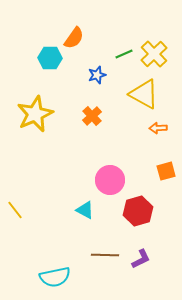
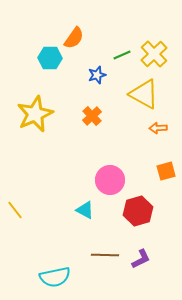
green line: moved 2 px left, 1 px down
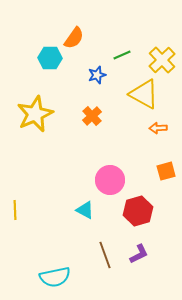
yellow cross: moved 8 px right, 6 px down
yellow line: rotated 36 degrees clockwise
brown line: rotated 68 degrees clockwise
purple L-shape: moved 2 px left, 5 px up
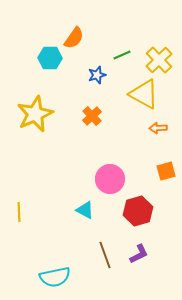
yellow cross: moved 3 px left
pink circle: moved 1 px up
yellow line: moved 4 px right, 2 px down
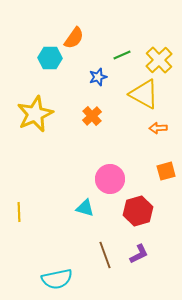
blue star: moved 1 px right, 2 px down
cyan triangle: moved 2 px up; rotated 12 degrees counterclockwise
cyan semicircle: moved 2 px right, 2 px down
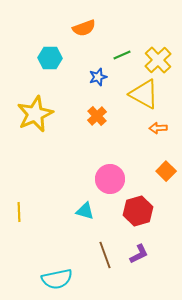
orange semicircle: moved 10 px right, 10 px up; rotated 35 degrees clockwise
yellow cross: moved 1 px left
orange cross: moved 5 px right
orange square: rotated 30 degrees counterclockwise
cyan triangle: moved 3 px down
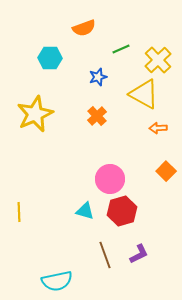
green line: moved 1 px left, 6 px up
red hexagon: moved 16 px left
cyan semicircle: moved 2 px down
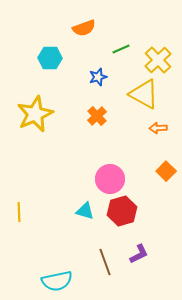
brown line: moved 7 px down
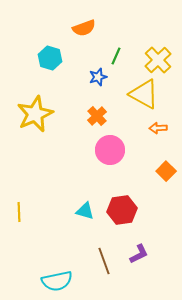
green line: moved 5 px left, 7 px down; rotated 42 degrees counterclockwise
cyan hexagon: rotated 15 degrees clockwise
pink circle: moved 29 px up
red hexagon: moved 1 px up; rotated 8 degrees clockwise
brown line: moved 1 px left, 1 px up
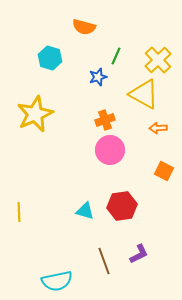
orange semicircle: moved 1 px up; rotated 35 degrees clockwise
orange cross: moved 8 px right, 4 px down; rotated 24 degrees clockwise
orange square: moved 2 px left; rotated 18 degrees counterclockwise
red hexagon: moved 4 px up
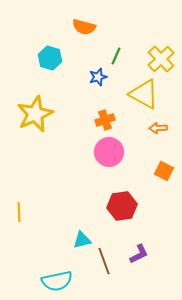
yellow cross: moved 3 px right, 1 px up
pink circle: moved 1 px left, 2 px down
cyan triangle: moved 3 px left, 29 px down; rotated 30 degrees counterclockwise
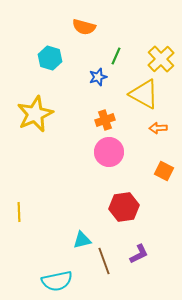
red hexagon: moved 2 px right, 1 px down
